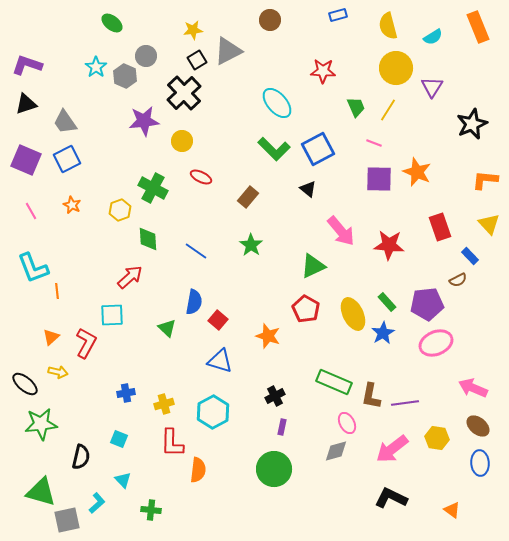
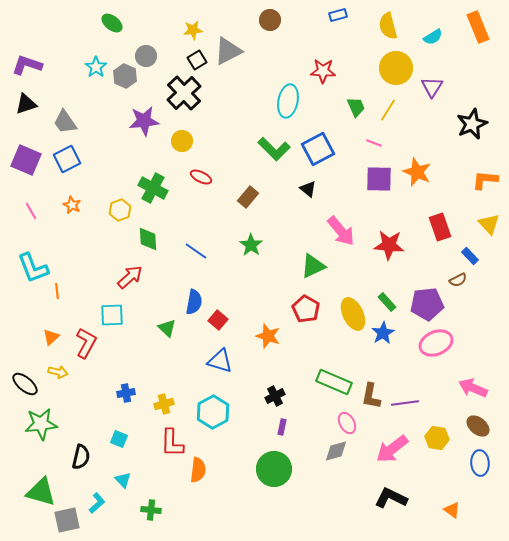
cyan ellipse at (277, 103): moved 11 px right, 2 px up; rotated 52 degrees clockwise
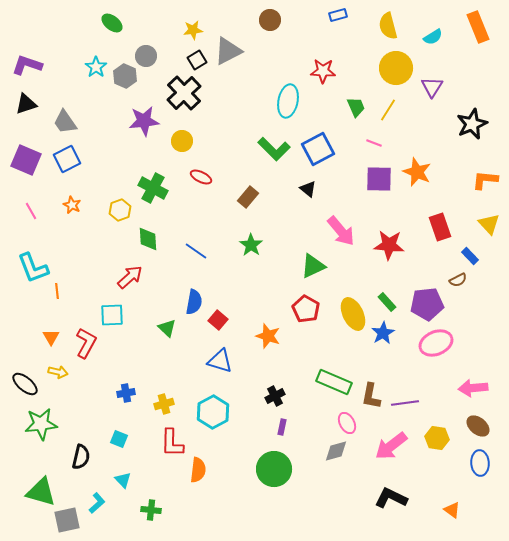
orange triangle at (51, 337): rotated 18 degrees counterclockwise
pink arrow at (473, 388): rotated 28 degrees counterclockwise
pink arrow at (392, 449): moved 1 px left, 3 px up
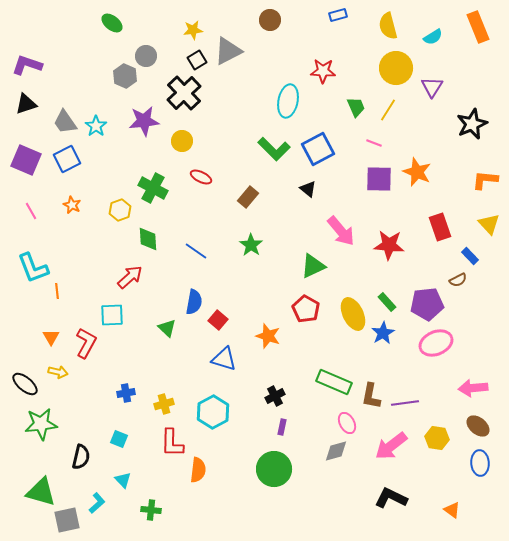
cyan star at (96, 67): moved 59 px down
blue triangle at (220, 361): moved 4 px right, 2 px up
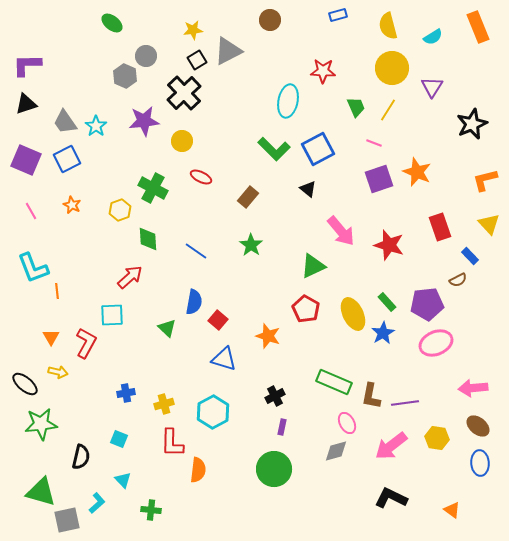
purple L-shape at (27, 65): rotated 20 degrees counterclockwise
yellow circle at (396, 68): moved 4 px left
purple square at (379, 179): rotated 20 degrees counterclockwise
orange L-shape at (485, 180): rotated 20 degrees counterclockwise
red star at (389, 245): rotated 12 degrees clockwise
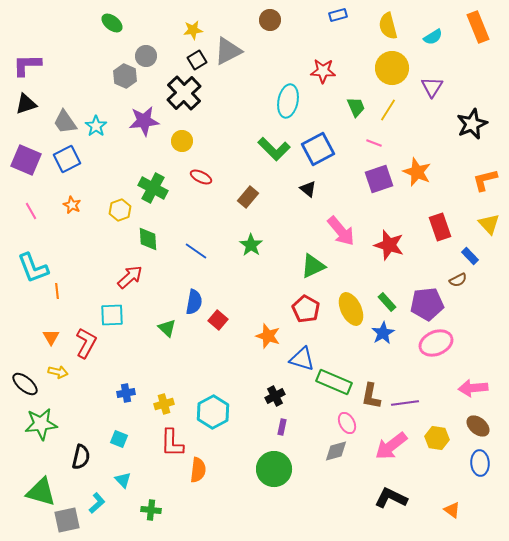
yellow ellipse at (353, 314): moved 2 px left, 5 px up
blue triangle at (224, 359): moved 78 px right
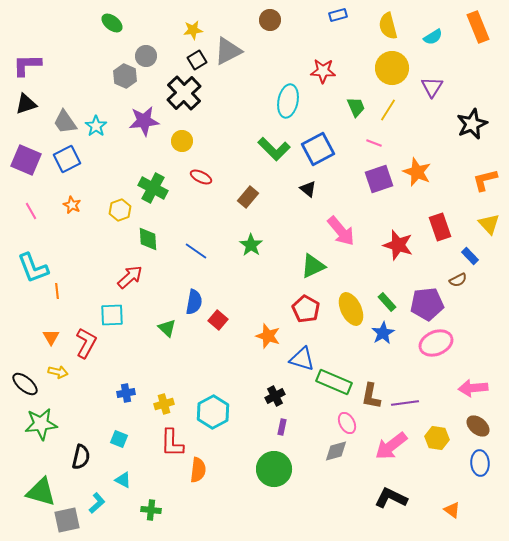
red star at (389, 245): moved 9 px right
cyan triangle at (123, 480): rotated 18 degrees counterclockwise
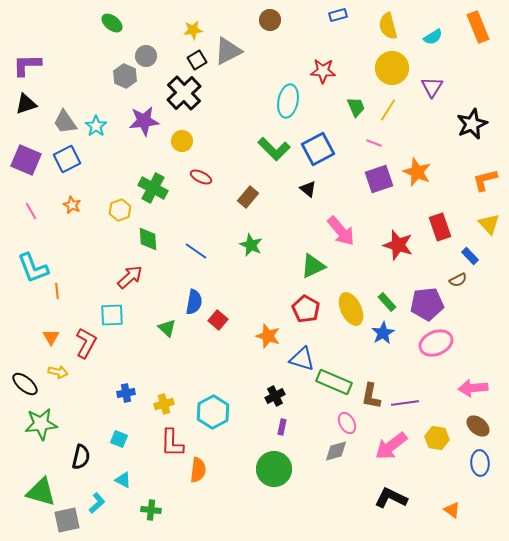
green star at (251, 245): rotated 10 degrees counterclockwise
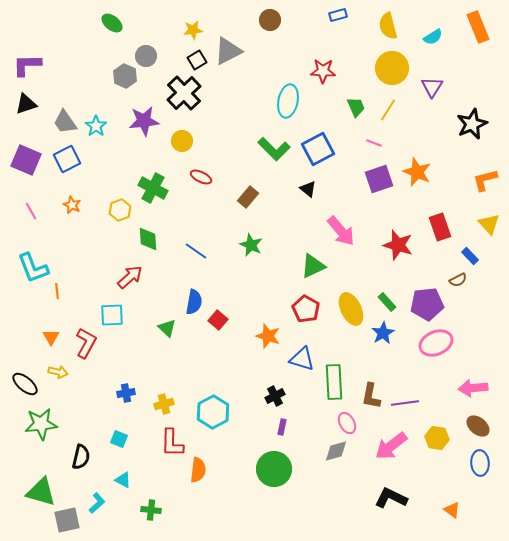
green rectangle at (334, 382): rotated 64 degrees clockwise
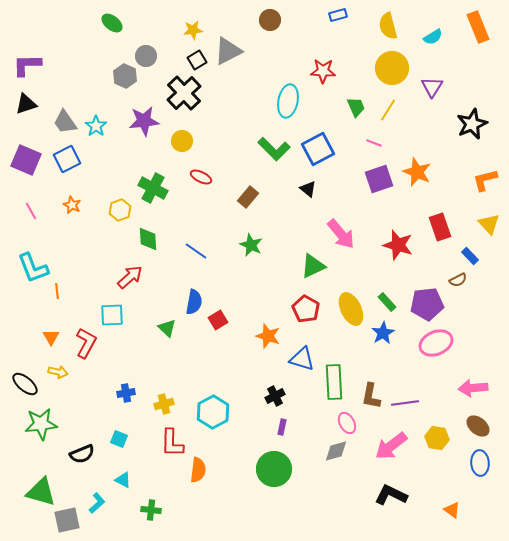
pink arrow at (341, 231): moved 3 px down
red square at (218, 320): rotated 18 degrees clockwise
black semicircle at (81, 457): moved 1 px right, 3 px up; rotated 55 degrees clockwise
black L-shape at (391, 498): moved 3 px up
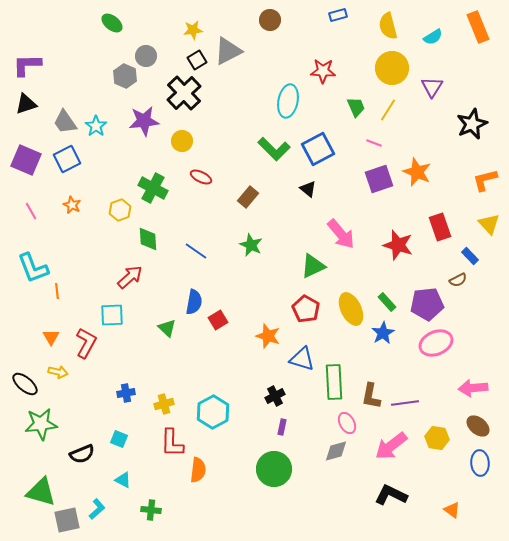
cyan L-shape at (97, 503): moved 6 px down
